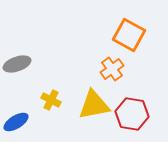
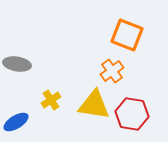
orange square: moved 2 px left; rotated 8 degrees counterclockwise
gray ellipse: rotated 28 degrees clockwise
orange cross: moved 2 px down
yellow cross: rotated 30 degrees clockwise
yellow triangle: rotated 20 degrees clockwise
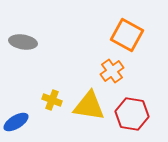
orange square: rotated 8 degrees clockwise
gray ellipse: moved 6 px right, 22 px up
yellow cross: moved 1 px right; rotated 36 degrees counterclockwise
yellow triangle: moved 5 px left, 1 px down
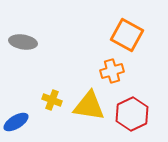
orange cross: rotated 20 degrees clockwise
red hexagon: rotated 24 degrees clockwise
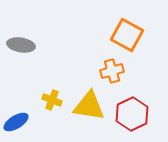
gray ellipse: moved 2 px left, 3 px down
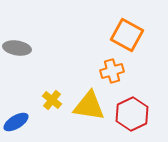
gray ellipse: moved 4 px left, 3 px down
yellow cross: rotated 18 degrees clockwise
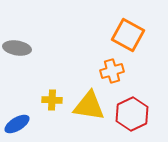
orange square: moved 1 px right
yellow cross: rotated 36 degrees counterclockwise
blue ellipse: moved 1 px right, 2 px down
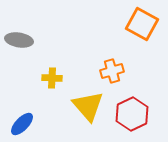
orange square: moved 14 px right, 11 px up
gray ellipse: moved 2 px right, 8 px up
yellow cross: moved 22 px up
yellow triangle: moved 1 px left; rotated 40 degrees clockwise
blue ellipse: moved 5 px right; rotated 15 degrees counterclockwise
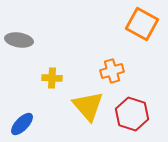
red hexagon: rotated 16 degrees counterclockwise
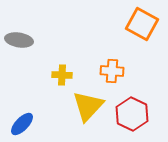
orange cross: rotated 20 degrees clockwise
yellow cross: moved 10 px right, 3 px up
yellow triangle: rotated 24 degrees clockwise
red hexagon: rotated 8 degrees clockwise
